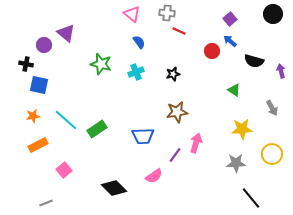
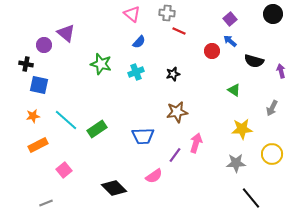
blue semicircle: rotated 80 degrees clockwise
gray arrow: rotated 56 degrees clockwise
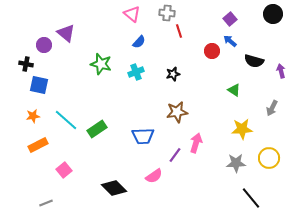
red line: rotated 48 degrees clockwise
yellow circle: moved 3 px left, 4 px down
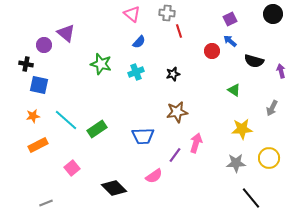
purple square: rotated 16 degrees clockwise
pink square: moved 8 px right, 2 px up
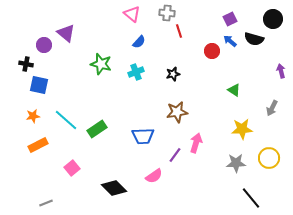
black circle: moved 5 px down
black semicircle: moved 22 px up
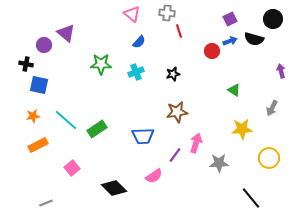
blue arrow: rotated 120 degrees clockwise
green star: rotated 15 degrees counterclockwise
gray star: moved 17 px left
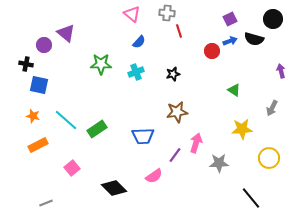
orange star: rotated 24 degrees clockwise
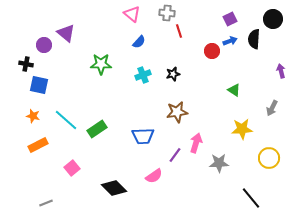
black semicircle: rotated 78 degrees clockwise
cyan cross: moved 7 px right, 3 px down
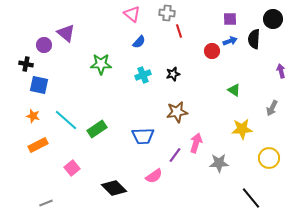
purple square: rotated 24 degrees clockwise
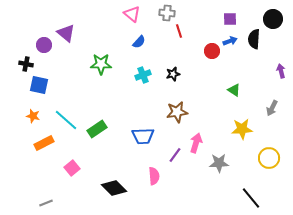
orange rectangle: moved 6 px right, 2 px up
pink semicircle: rotated 60 degrees counterclockwise
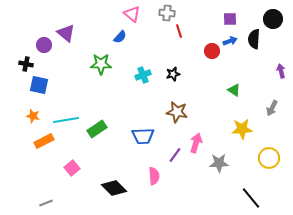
blue semicircle: moved 19 px left, 5 px up
brown star: rotated 20 degrees clockwise
cyan line: rotated 50 degrees counterclockwise
orange rectangle: moved 2 px up
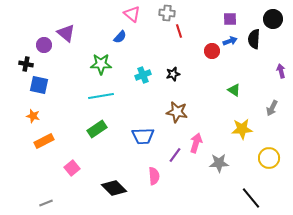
cyan line: moved 35 px right, 24 px up
